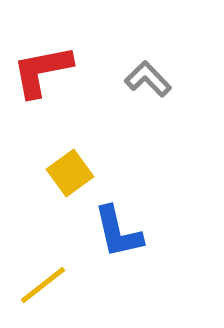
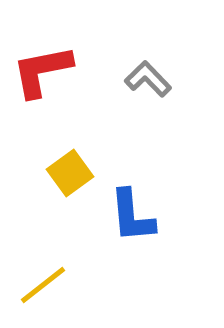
blue L-shape: moved 14 px right, 16 px up; rotated 8 degrees clockwise
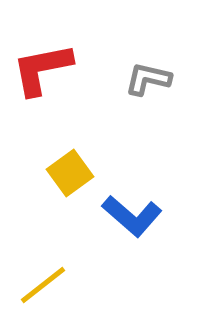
red L-shape: moved 2 px up
gray L-shape: rotated 33 degrees counterclockwise
blue L-shape: rotated 44 degrees counterclockwise
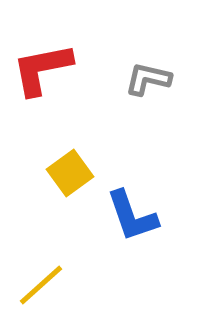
blue L-shape: rotated 30 degrees clockwise
yellow line: moved 2 px left; rotated 4 degrees counterclockwise
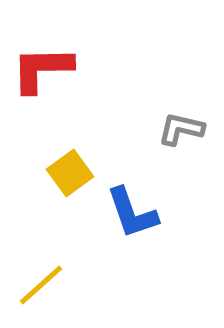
red L-shape: rotated 10 degrees clockwise
gray L-shape: moved 33 px right, 50 px down
blue L-shape: moved 3 px up
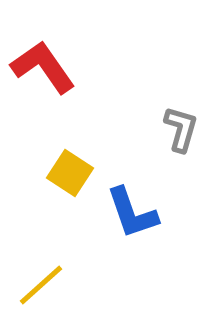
red L-shape: moved 1 px right, 2 px up; rotated 56 degrees clockwise
gray L-shape: rotated 93 degrees clockwise
yellow square: rotated 21 degrees counterclockwise
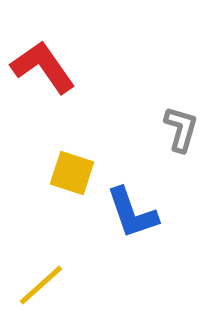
yellow square: moved 2 px right; rotated 15 degrees counterclockwise
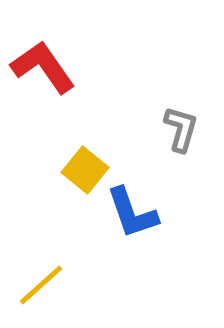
yellow square: moved 13 px right, 3 px up; rotated 21 degrees clockwise
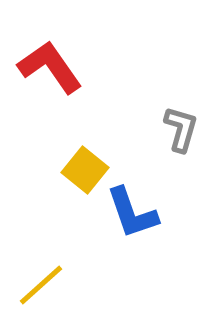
red L-shape: moved 7 px right
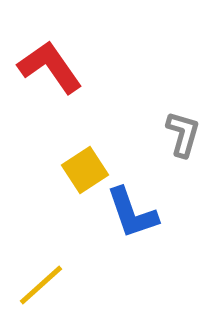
gray L-shape: moved 2 px right, 5 px down
yellow square: rotated 18 degrees clockwise
